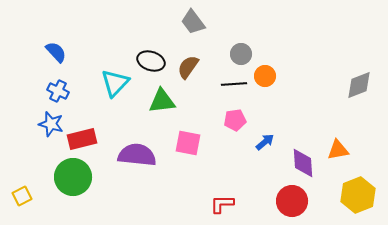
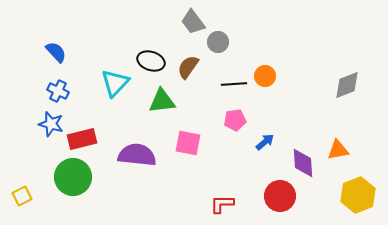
gray circle: moved 23 px left, 12 px up
gray diamond: moved 12 px left
red circle: moved 12 px left, 5 px up
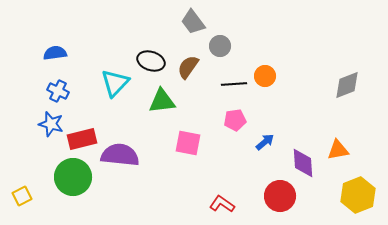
gray circle: moved 2 px right, 4 px down
blue semicircle: moved 1 px left, 1 px down; rotated 55 degrees counterclockwise
purple semicircle: moved 17 px left
red L-shape: rotated 35 degrees clockwise
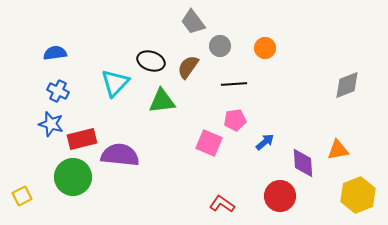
orange circle: moved 28 px up
pink square: moved 21 px right; rotated 12 degrees clockwise
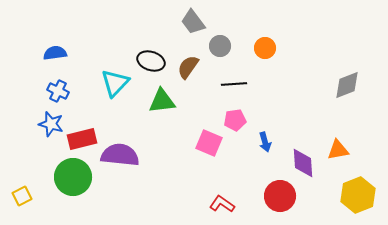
blue arrow: rotated 114 degrees clockwise
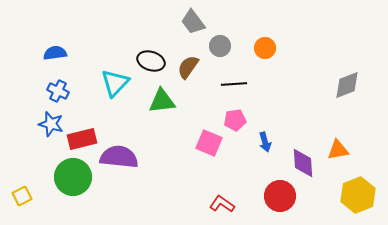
purple semicircle: moved 1 px left, 2 px down
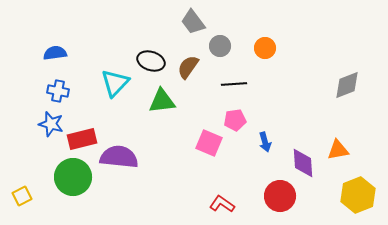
blue cross: rotated 15 degrees counterclockwise
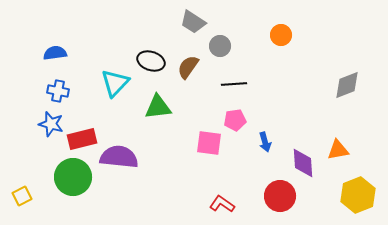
gray trapezoid: rotated 20 degrees counterclockwise
orange circle: moved 16 px right, 13 px up
green triangle: moved 4 px left, 6 px down
pink square: rotated 16 degrees counterclockwise
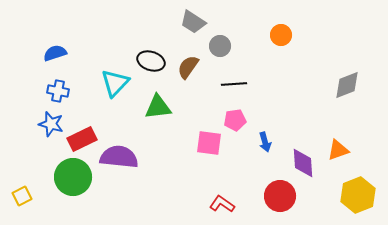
blue semicircle: rotated 10 degrees counterclockwise
red rectangle: rotated 12 degrees counterclockwise
orange triangle: rotated 10 degrees counterclockwise
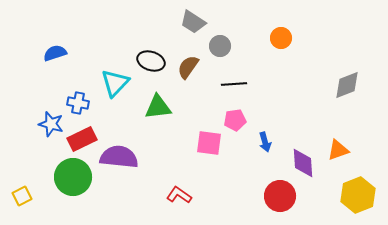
orange circle: moved 3 px down
blue cross: moved 20 px right, 12 px down
red L-shape: moved 43 px left, 9 px up
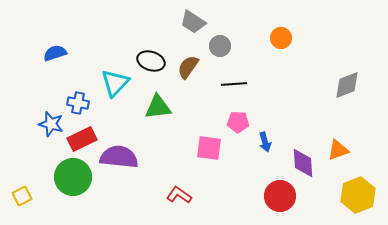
pink pentagon: moved 3 px right, 2 px down; rotated 10 degrees clockwise
pink square: moved 5 px down
